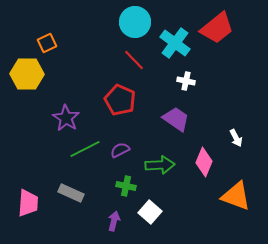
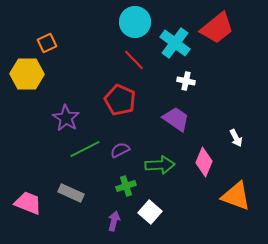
green cross: rotated 30 degrees counterclockwise
pink trapezoid: rotated 72 degrees counterclockwise
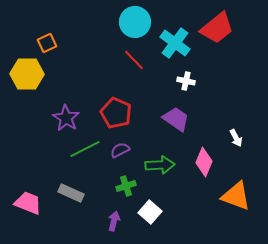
red pentagon: moved 4 px left, 13 px down
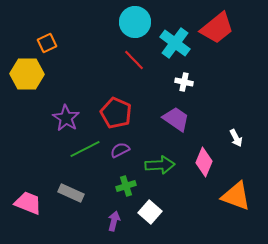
white cross: moved 2 px left, 1 px down
